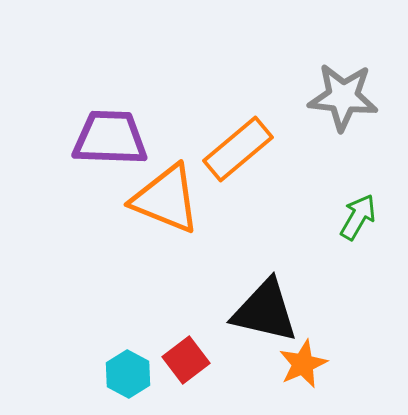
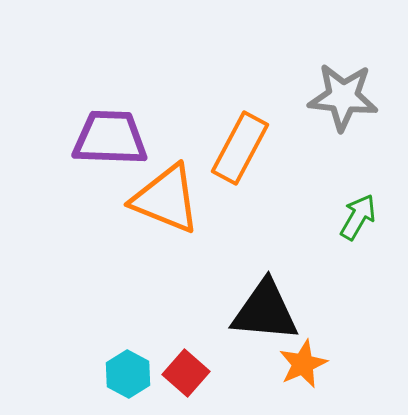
orange rectangle: moved 2 px right, 1 px up; rotated 22 degrees counterclockwise
black triangle: rotated 8 degrees counterclockwise
red square: moved 13 px down; rotated 12 degrees counterclockwise
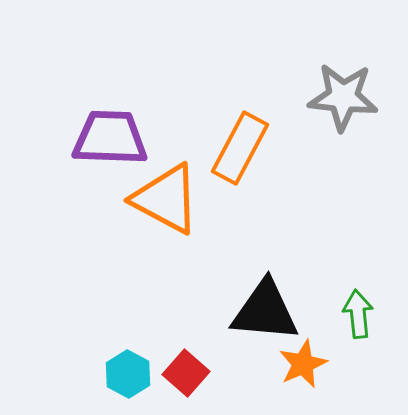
orange triangle: rotated 6 degrees clockwise
green arrow: moved 97 px down; rotated 36 degrees counterclockwise
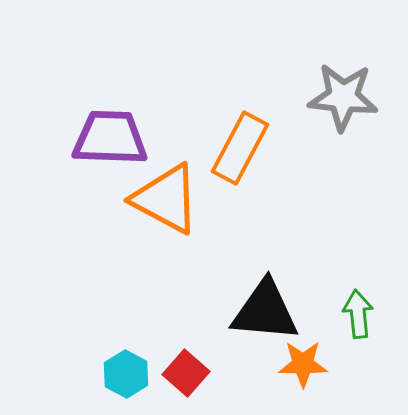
orange star: rotated 24 degrees clockwise
cyan hexagon: moved 2 px left
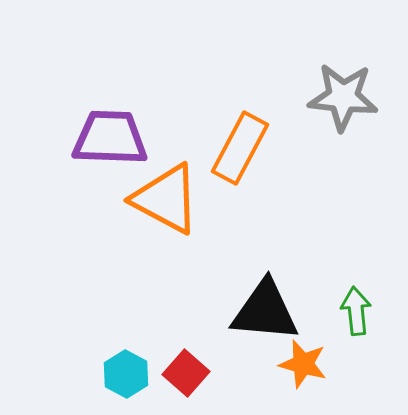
green arrow: moved 2 px left, 3 px up
orange star: rotated 15 degrees clockwise
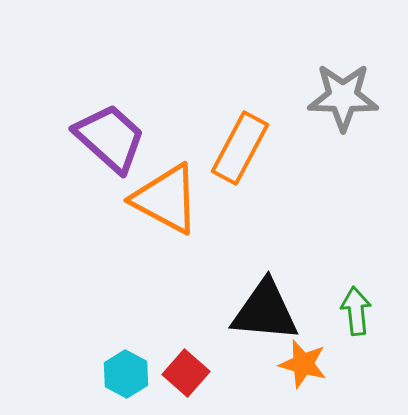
gray star: rotated 4 degrees counterclockwise
purple trapezoid: rotated 40 degrees clockwise
